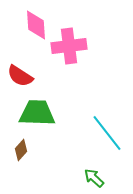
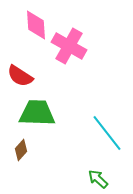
pink cross: rotated 36 degrees clockwise
green arrow: moved 4 px right, 1 px down
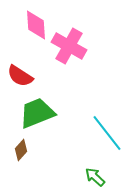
green trapezoid: rotated 24 degrees counterclockwise
green arrow: moved 3 px left, 2 px up
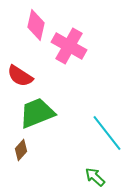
pink diamond: rotated 16 degrees clockwise
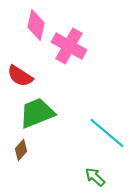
cyan line: rotated 12 degrees counterclockwise
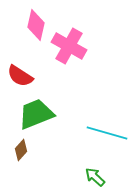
green trapezoid: moved 1 px left, 1 px down
cyan line: rotated 24 degrees counterclockwise
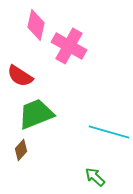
cyan line: moved 2 px right, 1 px up
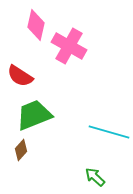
green trapezoid: moved 2 px left, 1 px down
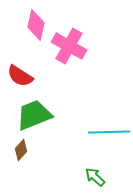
cyan line: rotated 18 degrees counterclockwise
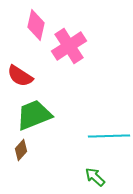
pink cross: rotated 28 degrees clockwise
cyan line: moved 4 px down
